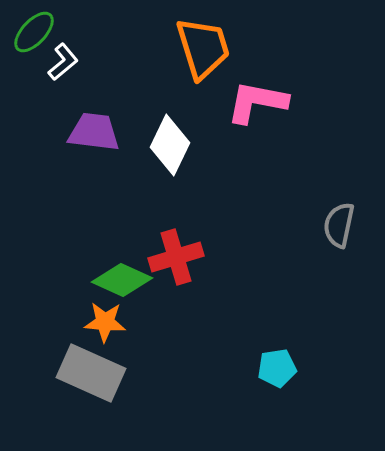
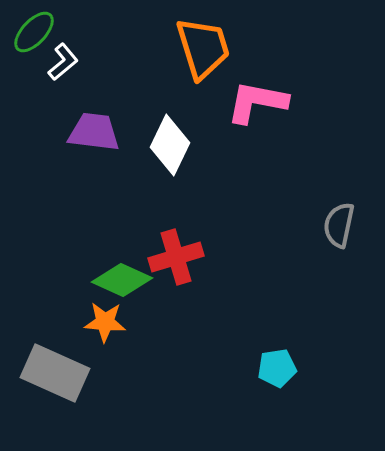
gray rectangle: moved 36 px left
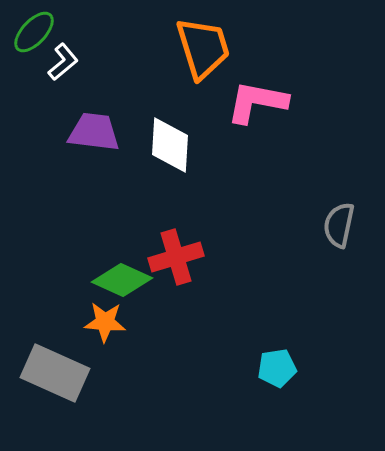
white diamond: rotated 22 degrees counterclockwise
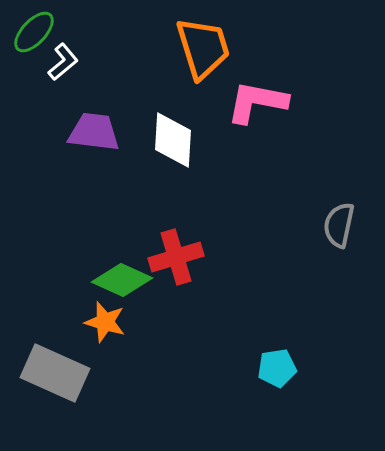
white diamond: moved 3 px right, 5 px up
orange star: rotated 12 degrees clockwise
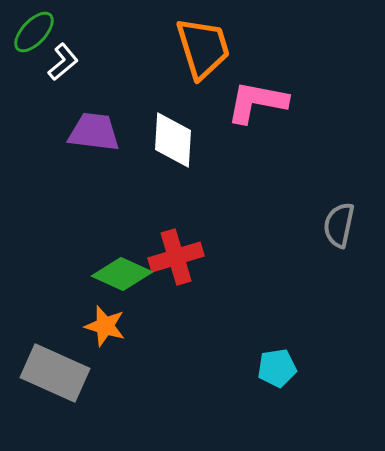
green diamond: moved 6 px up
orange star: moved 4 px down
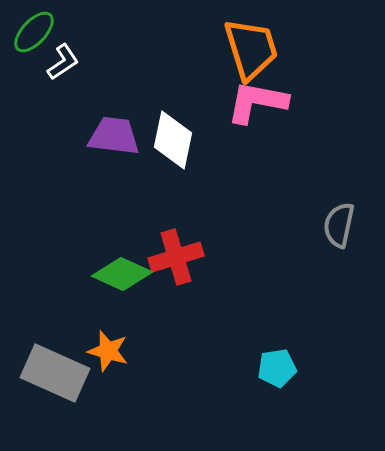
orange trapezoid: moved 48 px right, 1 px down
white L-shape: rotated 6 degrees clockwise
purple trapezoid: moved 20 px right, 4 px down
white diamond: rotated 8 degrees clockwise
orange star: moved 3 px right, 25 px down
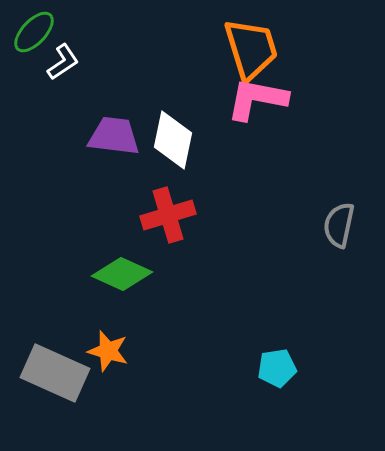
pink L-shape: moved 3 px up
red cross: moved 8 px left, 42 px up
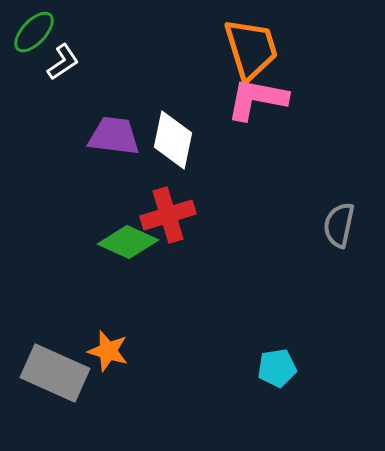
green diamond: moved 6 px right, 32 px up
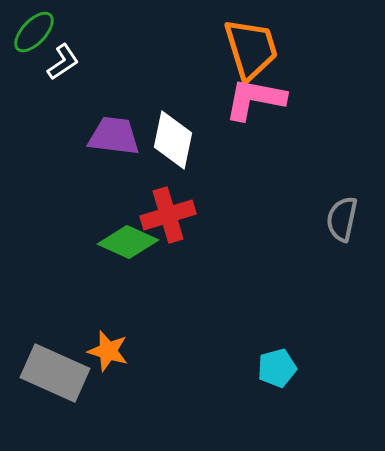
pink L-shape: moved 2 px left
gray semicircle: moved 3 px right, 6 px up
cyan pentagon: rotated 6 degrees counterclockwise
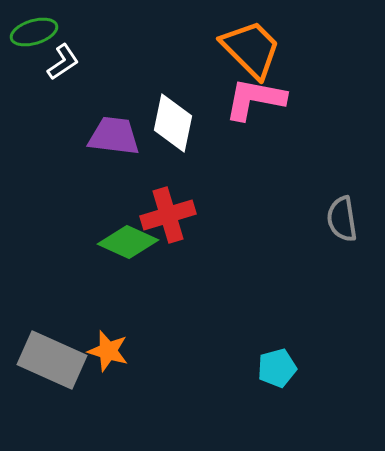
green ellipse: rotated 30 degrees clockwise
orange trapezoid: rotated 28 degrees counterclockwise
white diamond: moved 17 px up
gray semicircle: rotated 21 degrees counterclockwise
gray rectangle: moved 3 px left, 13 px up
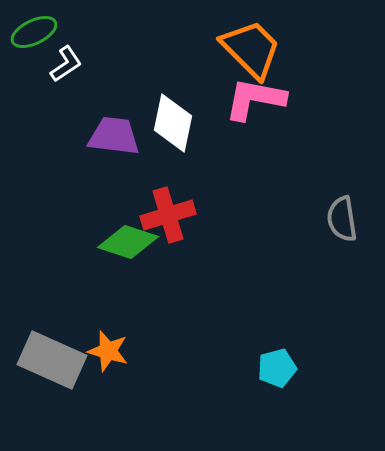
green ellipse: rotated 9 degrees counterclockwise
white L-shape: moved 3 px right, 2 px down
green diamond: rotated 6 degrees counterclockwise
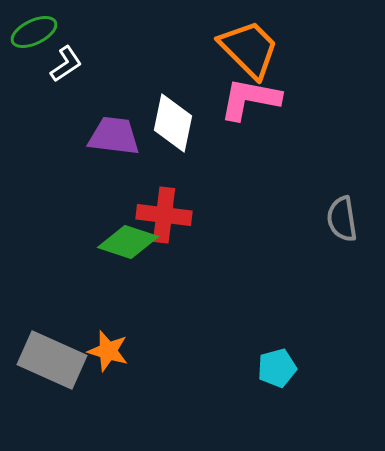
orange trapezoid: moved 2 px left
pink L-shape: moved 5 px left
red cross: moved 4 px left; rotated 24 degrees clockwise
